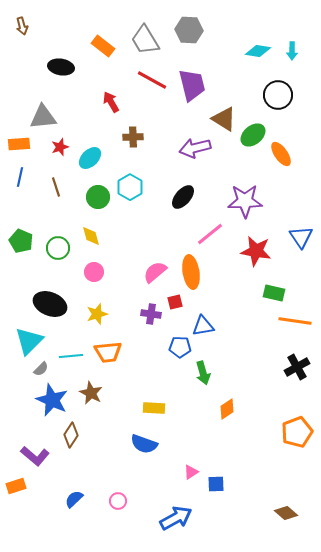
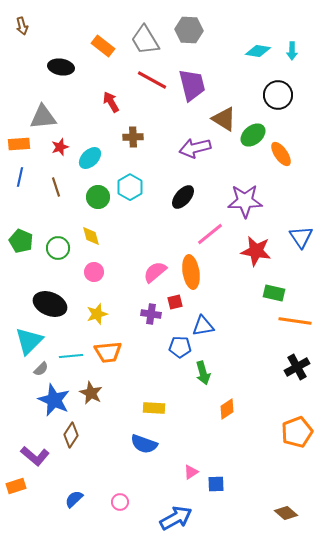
blue star at (52, 400): moved 2 px right
pink circle at (118, 501): moved 2 px right, 1 px down
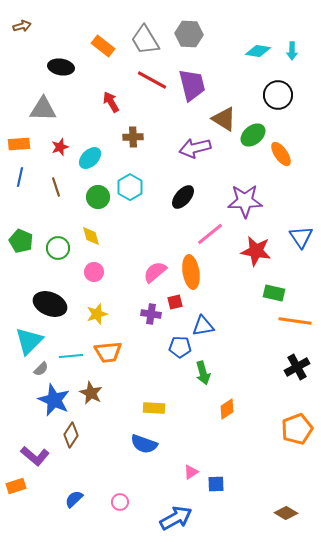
brown arrow at (22, 26): rotated 90 degrees counterclockwise
gray hexagon at (189, 30): moved 4 px down
gray triangle at (43, 117): moved 8 px up; rotated 8 degrees clockwise
orange pentagon at (297, 432): moved 3 px up
brown diamond at (286, 513): rotated 10 degrees counterclockwise
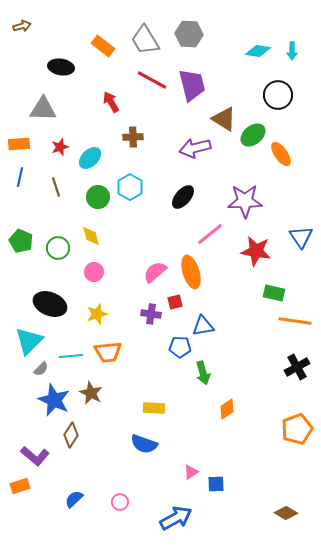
orange ellipse at (191, 272): rotated 8 degrees counterclockwise
orange rectangle at (16, 486): moved 4 px right
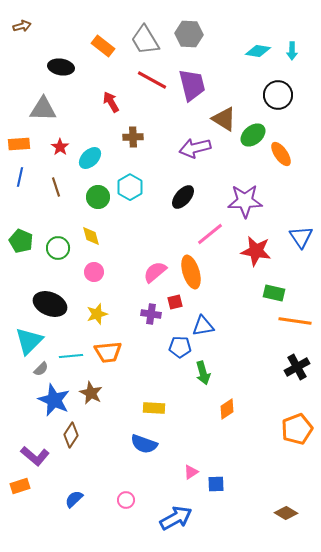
red star at (60, 147): rotated 18 degrees counterclockwise
pink circle at (120, 502): moved 6 px right, 2 px up
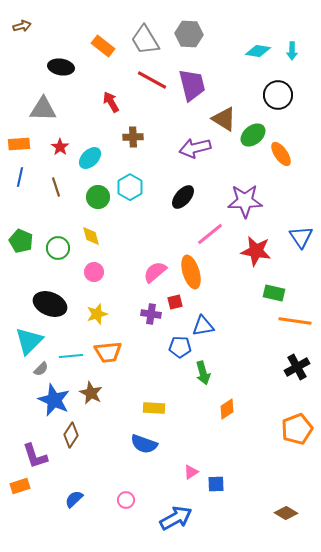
purple L-shape at (35, 456): rotated 32 degrees clockwise
